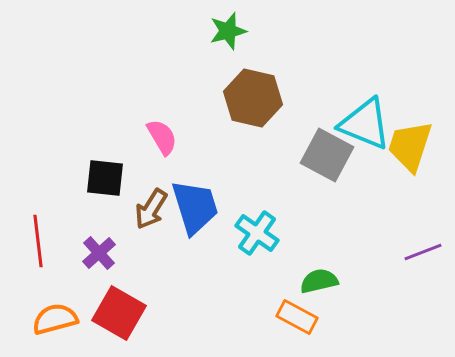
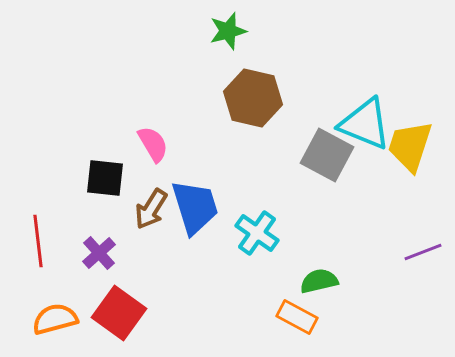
pink semicircle: moved 9 px left, 7 px down
red square: rotated 6 degrees clockwise
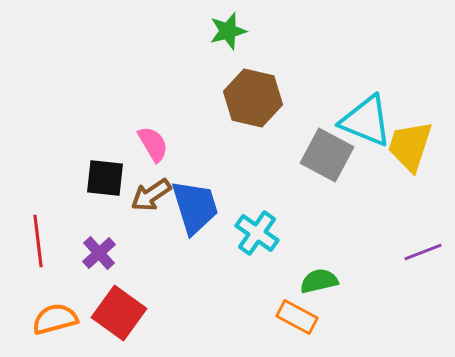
cyan triangle: moved 1 px right, 3 px up
brown arrow: moved 14 px up; rotated 24 degrees clockwise
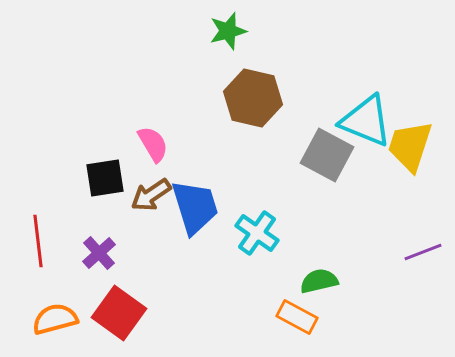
black square: rotated 15 degrees counterclockwise
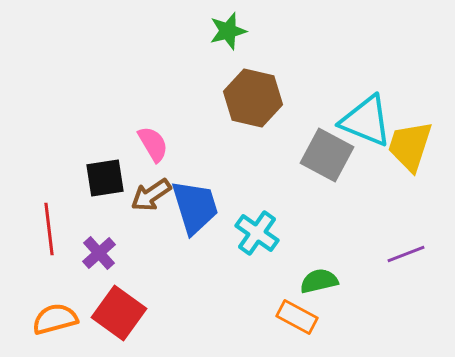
red line: moved 11 px right, 12 px up
purple line: moved 17 px left, 2 px down
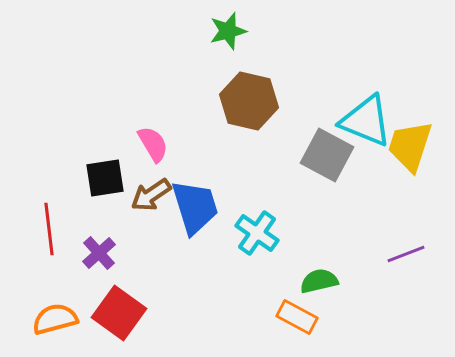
brown hexagon: moved 4 px left, 3 px down
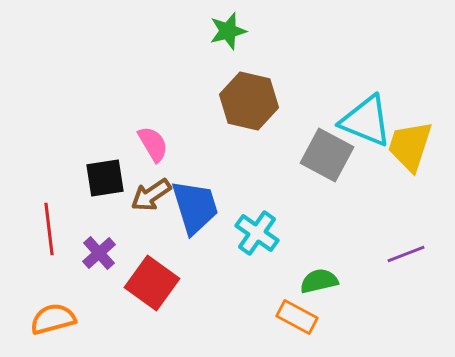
red square: moved 33 px right, 30 px up
orange semicircle: moved 2 px left
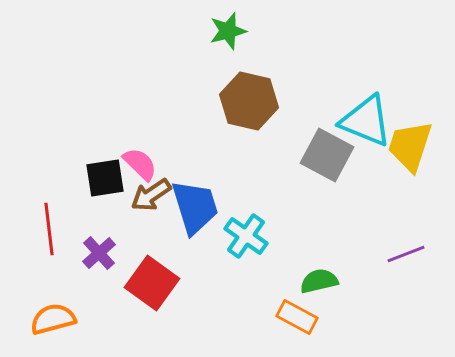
pink semicircle: moved 13 px left, 20 px down; rotated 15 degrees counterclockwise
cyan cross: moved 11 px left, 3 px down
